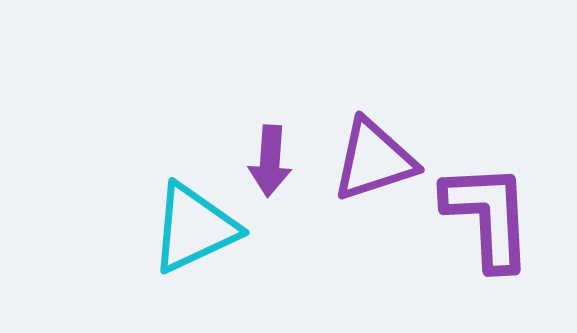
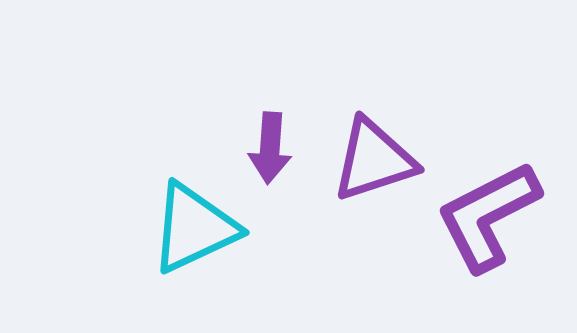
purple arrow: moved 13 px up
purple L-shape: rotated 114 degrees counterclockwise
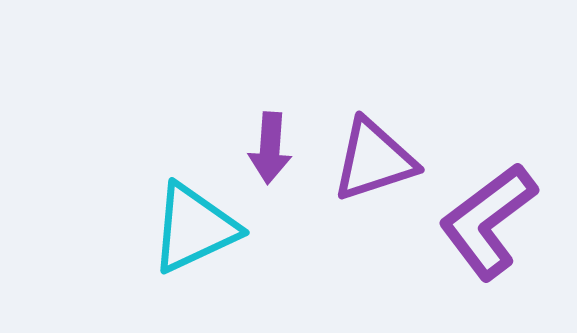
purple L-shape: moved 5 px down; rotated 10 degrees counterclockwise
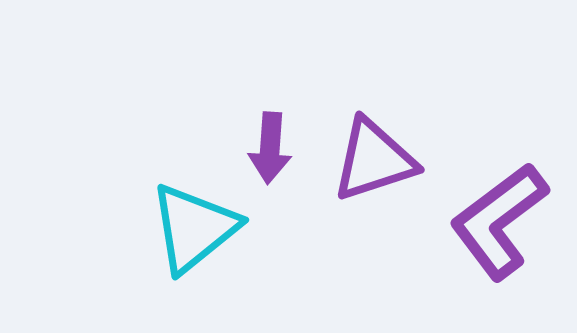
purple L-shape: moved 11 px right
cyan triangle: rotated 14 degrees counterclockwise
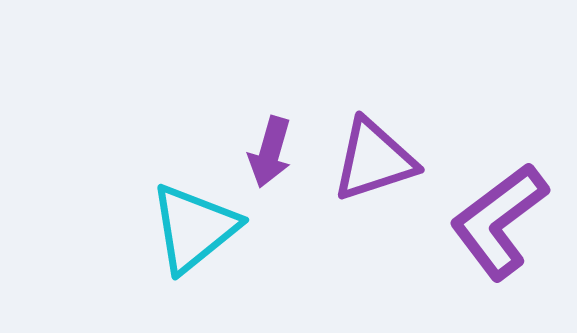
purple arrow: moved 4 px down; rotated 12 degrees clockwise
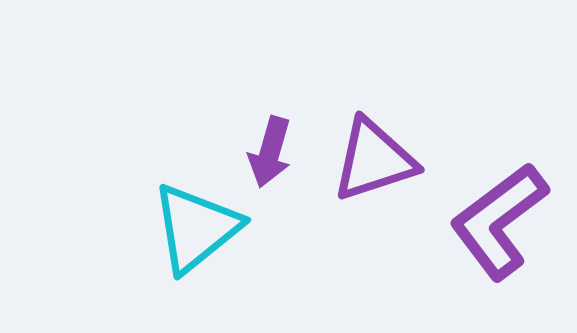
cyan triangle: moved 2 px right
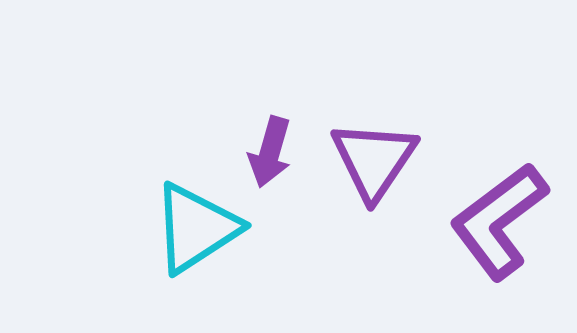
purple triangle: rotated 38 degrees counterclockwise
cyan triangle: rotated 6 degrees clockwise
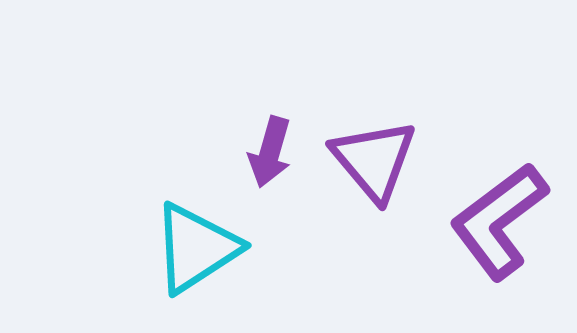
purple triangle: rotated 14 degrees counterclockwise
cyan triangle: moved 20 px down
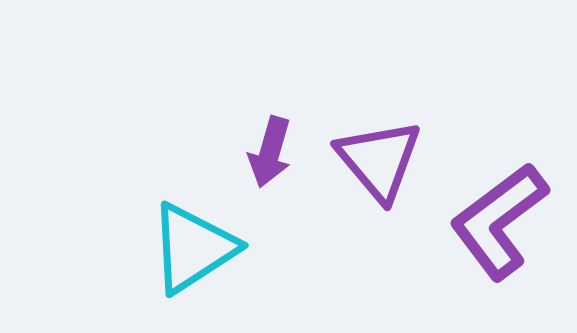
purple triangle: moved 5 px right
cyan triangle: moved 3 px left
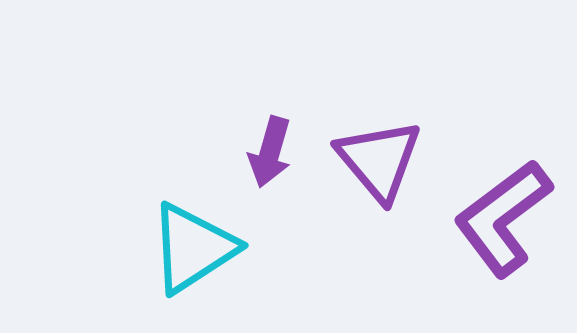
purple L-shape: moved 4 px right, 3 px up
